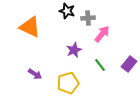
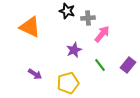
purple rectangle: moved 1 px left, 1 px down
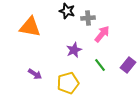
orange triangle: rotated 15 degrees counterclockwise
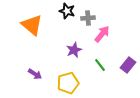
orange triangle: moved 2 px right, 2 px up; rotated 30 degrees clockwise
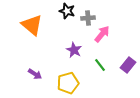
purple star: rotated 21 degrees counterclockwise
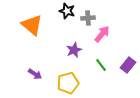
purple star: rotated 21 degrees clockwise
green line: moved 1 px right
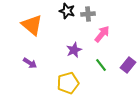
gray cross: moved 4 px up
purple arrow: moved 5 px left, 11 px up
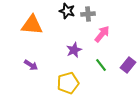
orange triangle: rotated 35 degrees counterclockwise
purple arrow: moved 1 px right, 2 px down
